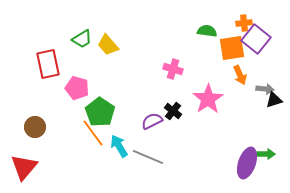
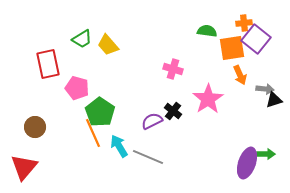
orange line: rotated 12 degrees clockwise
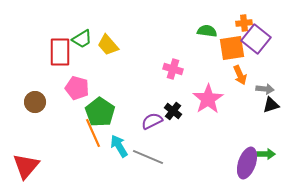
red rectangle: moved 12 px right, 12 px up; rotated 12 degrees clockwise
black triangle: moved 3 px left, 5 px down
brown circle: moved 25 px up
red triangle: moved 2 px right, 1 px up
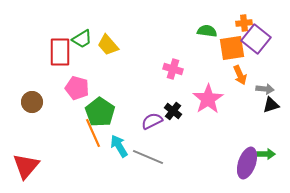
brown circle: moved 3 px left
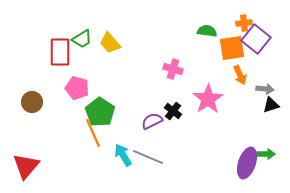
yellow trapezoid: moved 2 px right, 2 px up
cyan arrow: moved 4 px right, 9 px down
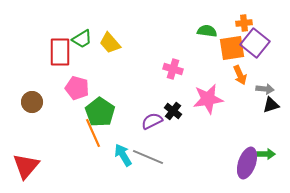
purple square: moved 1 px left, 4 px down
pink star: rotated 24 degrees clockwise
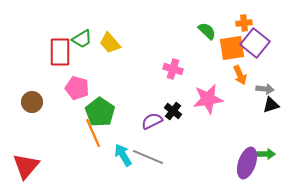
green semicircle: rotated 36 degrees clockwise
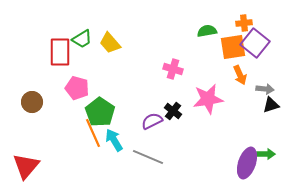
green semicircle: rotated 54 degrees counterclockwise
orange square: moved 1 px right, 1 px up
cyan arrow: moved 9 px left, 15 px up
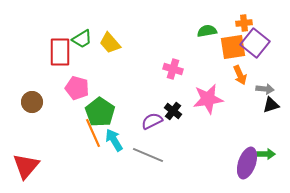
gray line: moved 2 px up
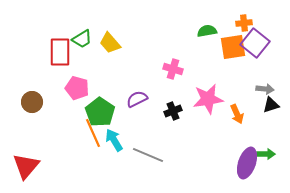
orange arrow: moved 3 px left, 39 px down
black cross: rotated 30 degrees clockwise
purple semicircle: moved 15 px left, 22 px up
